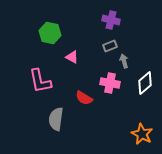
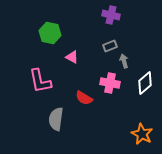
purple cross: moved 5 px up
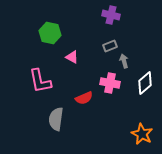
red semicircle: rotated 54 degrees counterclockwise
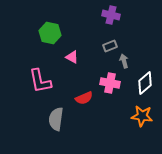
orange star: moved 18 px up; rotated 20 degrees counterclockwise
